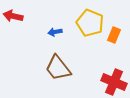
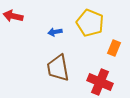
orange rectangle: moved 13 px down
brown trapezoid: rotated 28 degrees clockwise
red cross: moved 14 px left
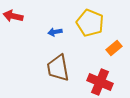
orange rectangle: rotated 28 degrees clockwise
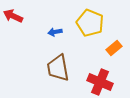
red arrow: rotated 12 degrees clockwise
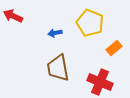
blue arrow: moved 1 px down
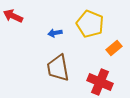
yellow pentagon: moved 1 px down
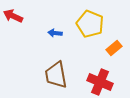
blue arrow: rotated 16 degrees clockwise
brown trapezoid: moved 2 px left, 7 px down
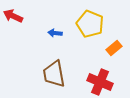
brown trapezoid: moved 2 px left, 1 px up
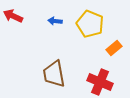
blue arrow: moved 12 px up
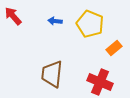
red arrow: rotated 24 degrees clockwise
brown trapezoid: moved 2 px left; rotated 16 degrees clockwise
